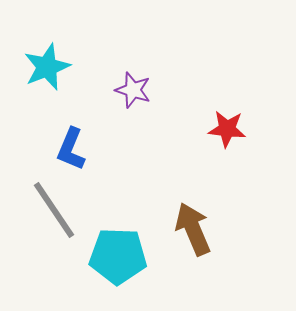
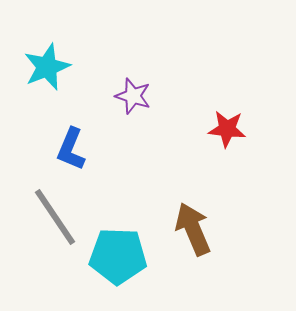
purple star: moved 6 px down
gray line: moved 1 px right, 7 px down
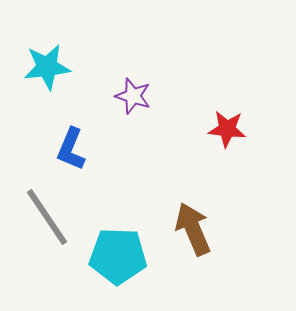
cyan star: rotated 15 degrees clockwise
gray line: moved 8 px left
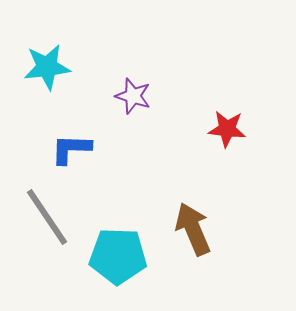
blue L-shape: rotated 69 degrees clockwise
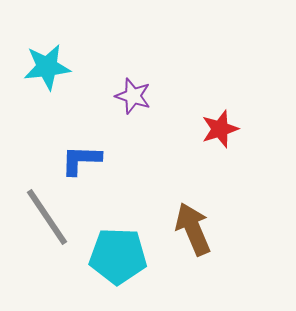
red star: moved 7 px left; rotated 24 degrees counterclockwise
blue L-shape: moved 10 px right, 11 px down
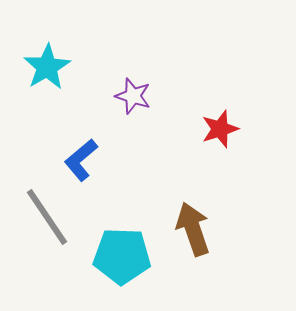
cyan star: rotated 24 degrees counterclockwise
blue L-shape: rotated 42 degrees counterclockwise
brown arrow: rotated 4 degrees clockwise
cyan pentagon: moved 4 px right
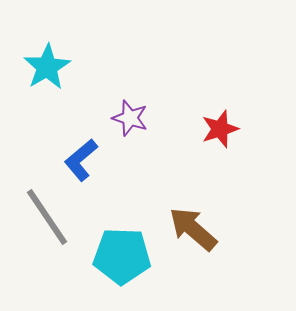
purple star: moved 3 px left, 22 px down
brown arrow: rotated 30 degrees counterclockwise
